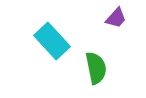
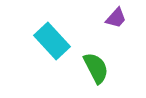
green semicircle: rotated 16 degrees counterclockwise
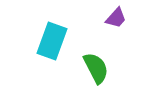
cyan rectangle: rotated 63 degrees clockwise
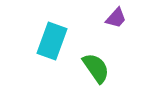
green semicircle: rotated 8 degrees counterclockwise
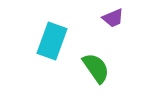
purple trapezoid: moved 3 px left; rotated 25 degrees clockwise
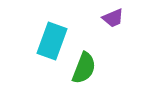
green semicircle: moved 12 px left; rotated 56 degrees clockwise
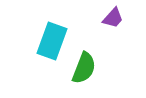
purple trapezoid: rotated 25 degrees counterclockwise
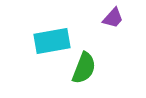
cyan rectangle: rotated 60 degrees clockwise
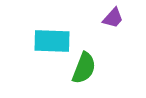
cyan rectangle: rotated 12 degrees clockwise
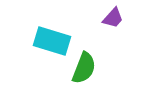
cyan rectangle: rotated 15 degrees clockwise
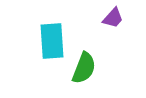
cyan rectangle: rotated 69 degrees clockwise
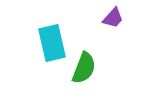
cyan rectangle: moved 2 px down; rotated 9 degrees counterclockwise
